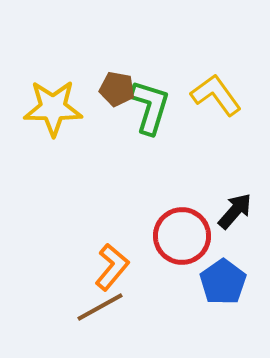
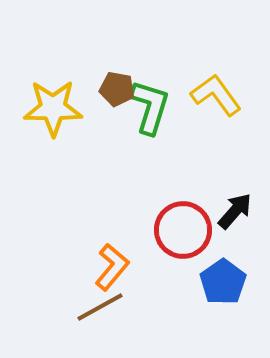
red circle: moved 1 px right, 6 px up
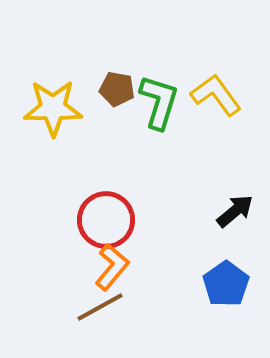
green L-shape: moved 9 px right, 5 px up
black arrow: rotated 9 degrees clockwise
red circle: moved 77 px left, 10 px up
blue pentagon: moved 3 px right, 2 px down
